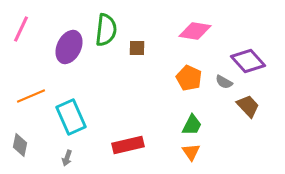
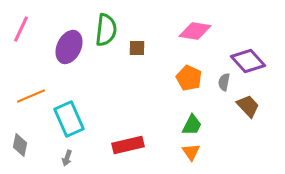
gray semicircle: rotated 72 degrees clockwise
cyan rectangle: moved 2 px left, 2 px down
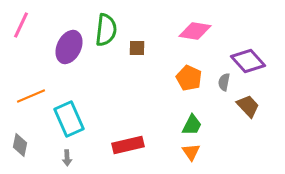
pink line: moved 4 px up
gray arrow: rotated 21 degrees counterclockwise
